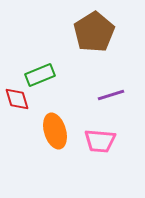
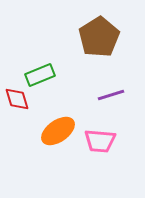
brown pentagon: moved 5 px right, 5 px down
orange ellipse: moved 3 px right; rotated 72 degrees clockwise
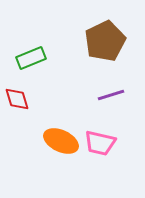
brown pentagon: moved 6 px right, 4 px down; rotated 6 degrees clockwise
green rectangle: moved 9 px left, 17 px up
orange ellipse: moved 3 px right, 10 px down; rotated 60 degrees clockwise
pink trapezoid: moved 2 px down; rotated 8 degrees clockwise
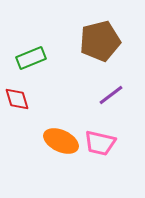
brown pentagon: moved 5 px left; rotated 12 degrees clockwise
purple line: rotated 20 degrees counterclockwise
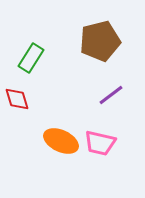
green rectangle: rotated 36 degrees counterclockwise
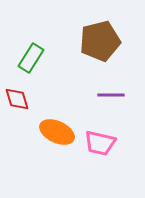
purple line: rotated 36 degrees clockwise
orange ellipse: moved 4 px left, 9 px up
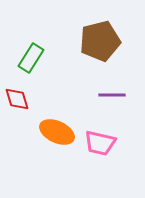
purple line: moved 1 px right
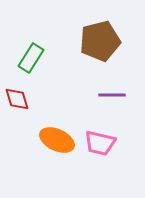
orange ellipse: moved 8 px down
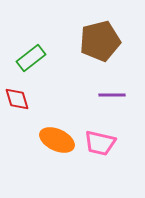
green rectangle: rotated 20 degrees clockwise
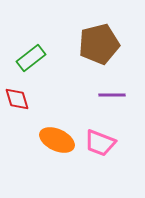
brown pentagon: moved 1 px left, 3 px down
pink trapezoid: rotated 8 degrees clockwise
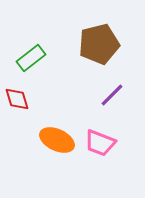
purple line: rotated 44 degrees counterclockwise
